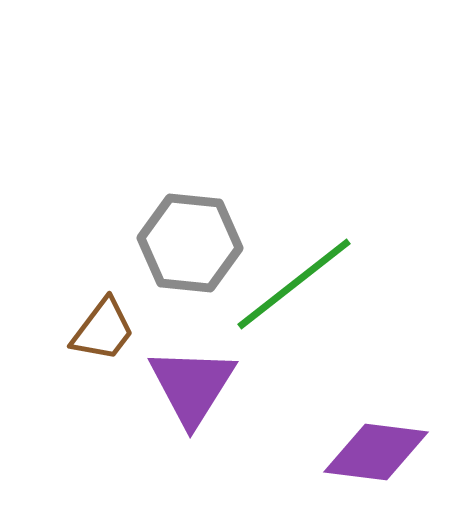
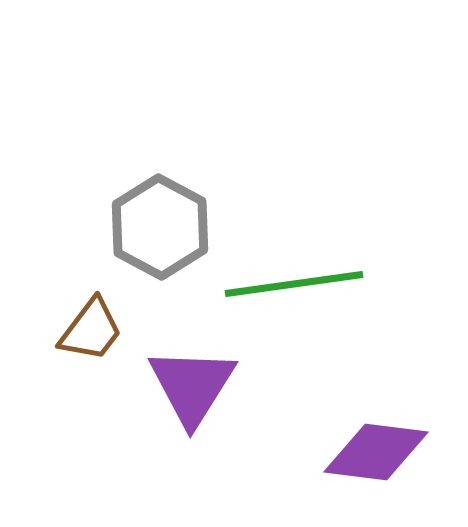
gray hexagon: moved 30 px left, 16 px up; rotated 22 degrees clockwise
green line: rotated 30 degrees clockwise
brown trapezoid: moved 12 px left
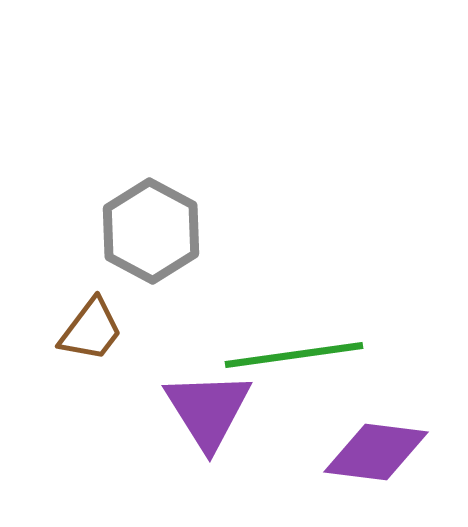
gray hexagon: moved 9 px left, 4 px down
green line: moved 71 px down
purple triangle: moved 16 px right, 24 px down; rotated 4 degrees counterclockwise
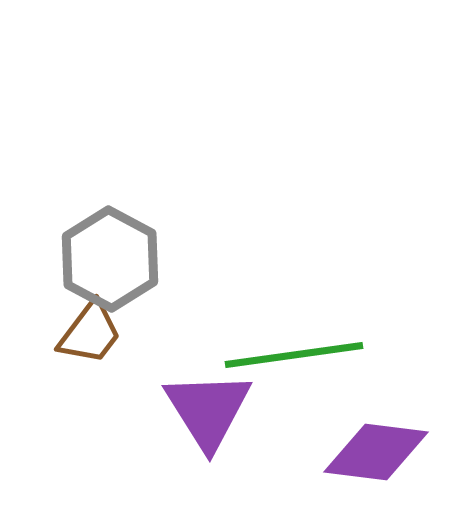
gray hexagon: moved 41 px left, 28 px down
brown trapezoid: moved 1 px left, 3 px down
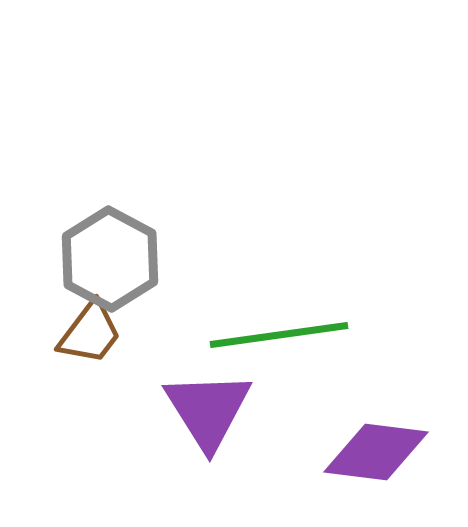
green line: moved 15 px left, 20 px up
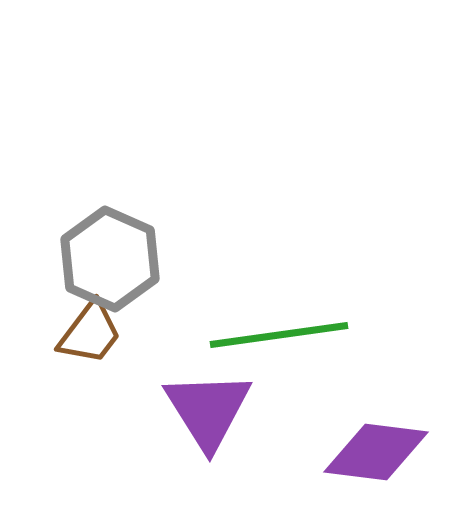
gray hexagon: rotated 4 degrees counterclockwise
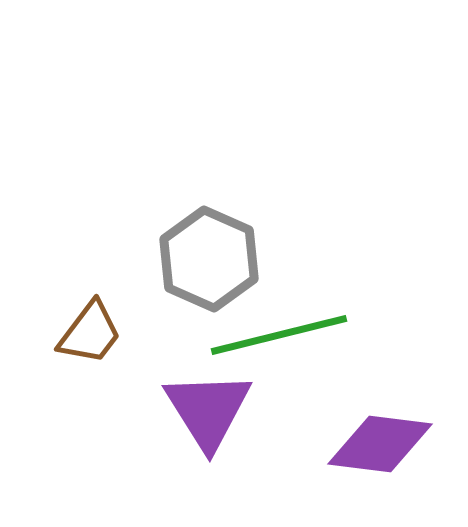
gray hexagon: moved 99 px right
green line: rotated 6 degrees counterclockwise
purple diamond: moved 4 px right, 8 px up
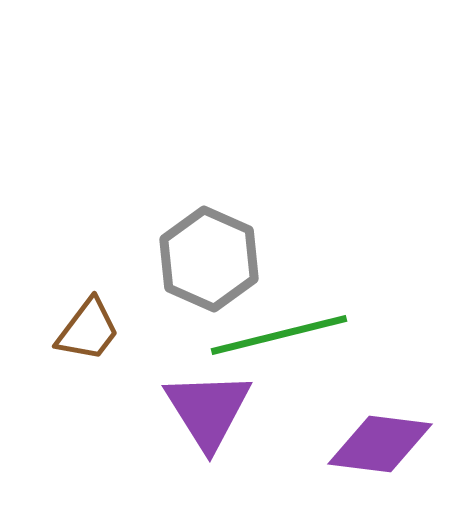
brown trapezoid: moved 2 px left, 3 px up
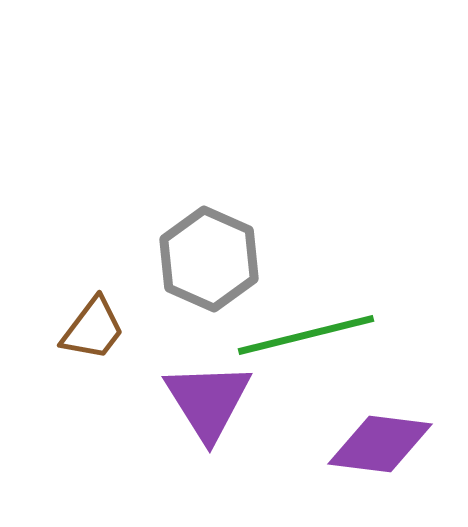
brown trapezoid: moved 5 px right, 1 px up
green line: moved 27 px right
purple triangle: moved 9 px up
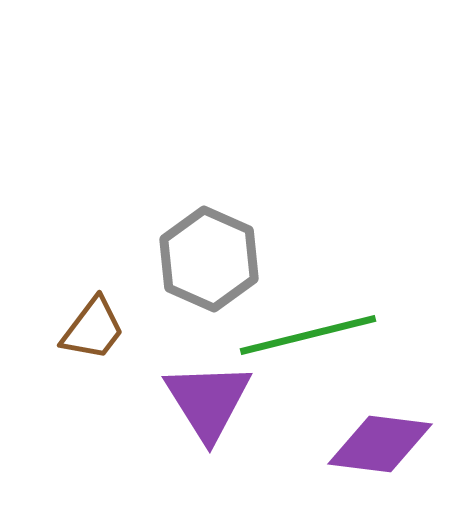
green line: moved 2 px right
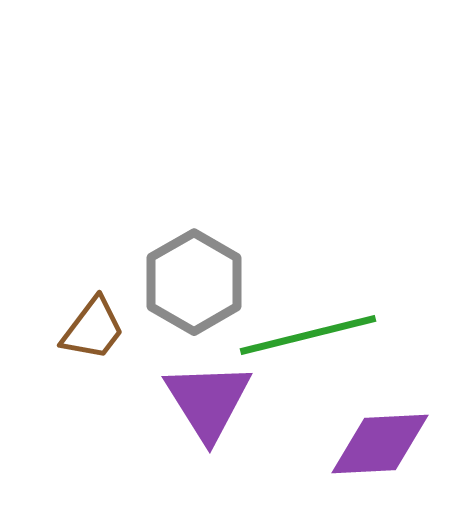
gray hexagon: moved 15 px left, 23 px down; rotated 6 degrees clockwise
purple diamond: rotated 10 degrees counterclockwise
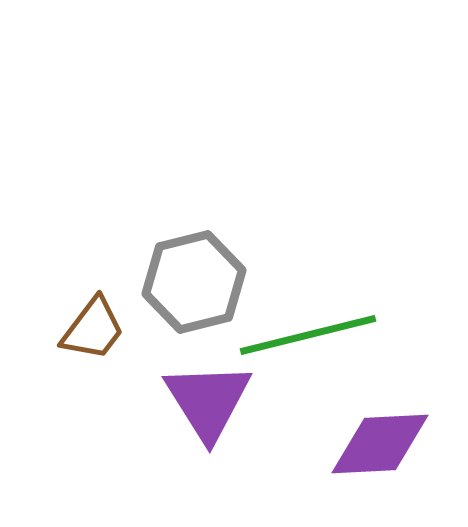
gray hexagon: rotated 16 degrees clockwise
